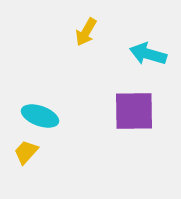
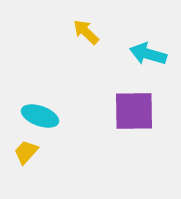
yellow arrow: rotated 104 degrees clockwise
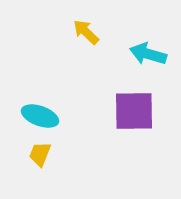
yellow trapezoid: moved 14 px right, 2 px down; rotated 20 degrees counterclockwise
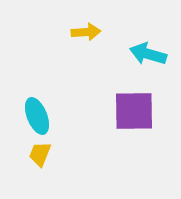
yellow arrow: rotated 132 degrees clockwise
cyan ellipse: moved 3 px left; rotated 48 degrees clockwise
